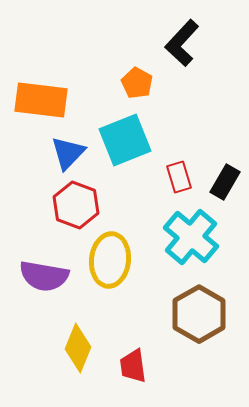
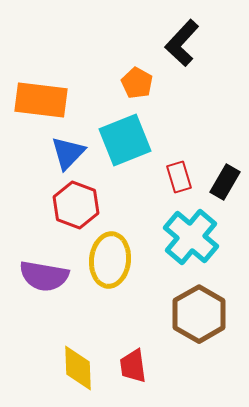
yellow diamond: moved 20 px down; rotated 24 degrees counterclockwise
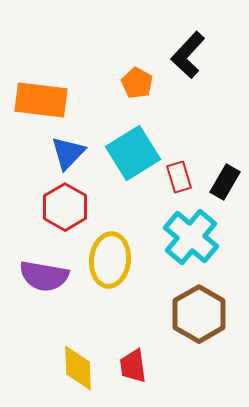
black L-shape: moved 6 px right, 12 px down
cyan square: moved 8 px right, 13 px down; rotated 10 degrees counterclockwise
red hexagon: moved 11 px left, 2 px down; rotated 9 degrees clockwise
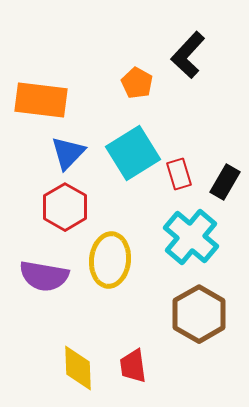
red rectangle: moved 3 px up
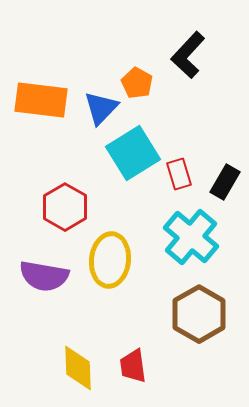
blue triangle: moved 33 px right, 45 px up
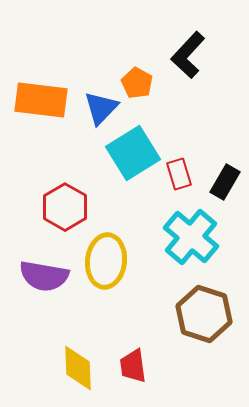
yellow ellipse: moved 4 px left, 1 px down
brown hexagon: moved 5 px right; rotated 12 degrees counterclockwise
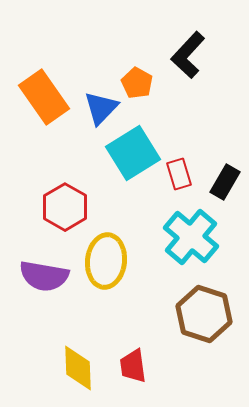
orange rectangle: moved 3 px right, 3 px up; rotated 48 degrees clockwise
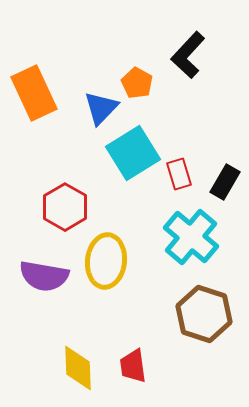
orange rectangle: moved 10 px left, 4 px up; rotated 10 degrees clockwise
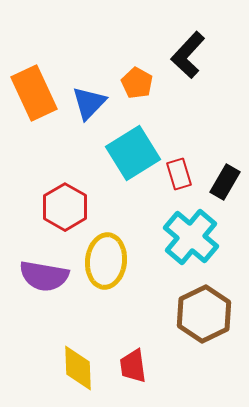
blue triangle: moved 12 px left, 5 px up
brown hexagon: rotated 16 degrees clockwise
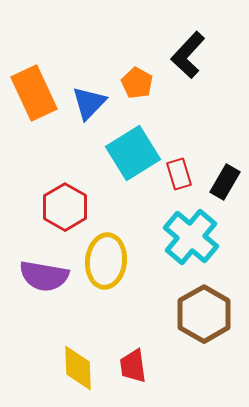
brown hexagon: rotated 4 degrees counterclockwise
